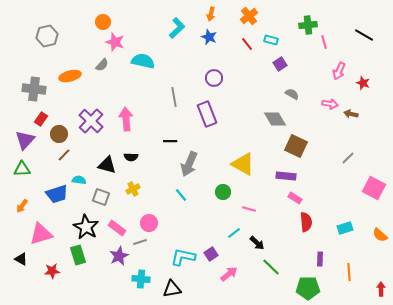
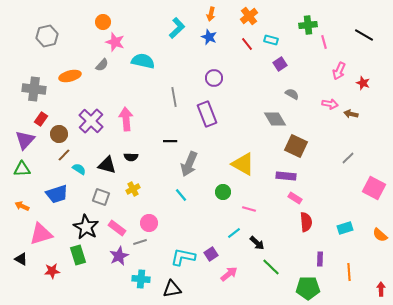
cyan semicircle at (79, 180): moved 11 px up; rotated 24 degrees clockwise
orange arrow at (22, 206): rotated 80 degrees clockwise
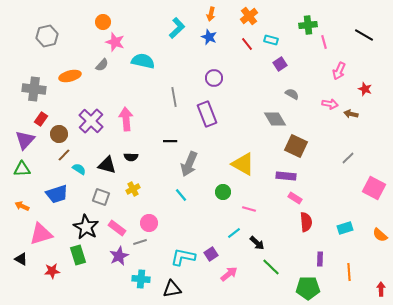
red star at (363, 83): moved 2 px right, 6 px down
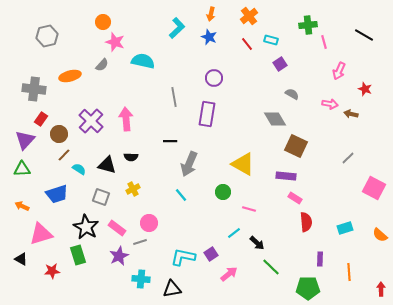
purple rectangle at (207, 114): rotated 30 degrees clockwise
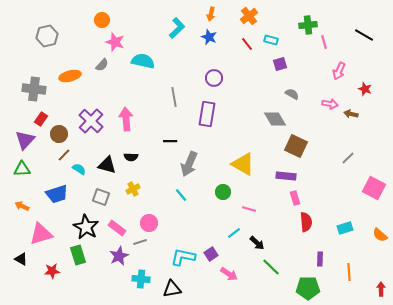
orange circle at (103, 22): moved 1 px left, 2 px up
purple square at (280, 64): rotated 16 degrees clockwise
pink rectangle at (295, 198): rotated 40 degrees clockwise
pink arrow at (229, 274): rotated 72 degrees clockwise
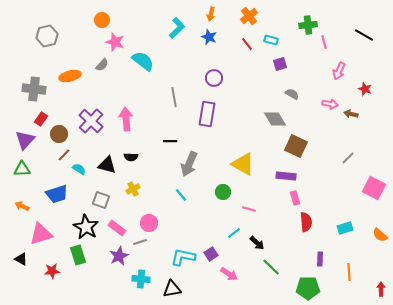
cyan semicircle at (143, 61): rotated 25 degrees clockwise
gray square at (101, 197): moved 3 px down
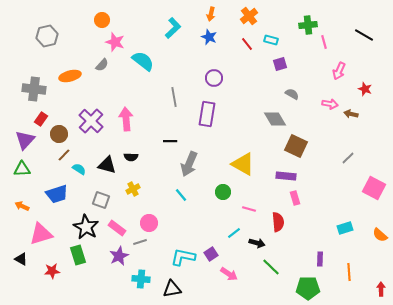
cyan L-shape at (177, 28): moved 4 px left
red semicircle at (306, 222): moved 28 px left
black arrow at (257, 243): rotated 28 degrees counterclockwise
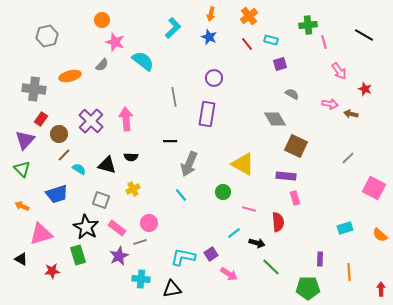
pink arrow at (339, 71): rotated 60 degrees counterclockwise
green triangle at (22, 169): rotated 48 degrees clockwise
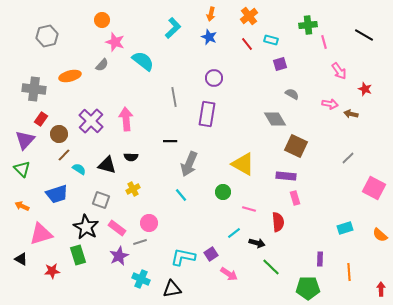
cyan cross at (141, 279): rotated 18 degrees clockwise
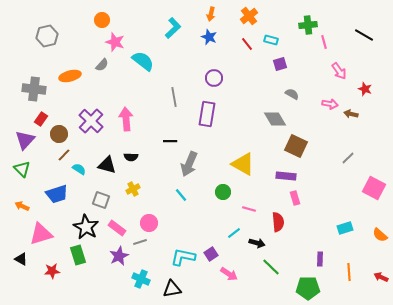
red arrow at (381, 289): moved 12 px up; rotated 64 degrees counterclockwise
